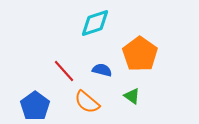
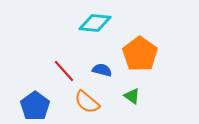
cyan diamond: rotated 24 degrees clockwise
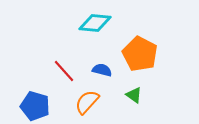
orange pentagon: rotated 8 degrees counterclockwise
green triangle: moved 2 px right, 1 px up
orange semicircle: rotated 92 degrees clockwise
blue pentagon: rotated 20 degrees counterclockwise
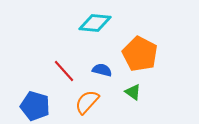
green triangle: moved 1 px left, 3 px up
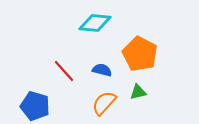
green triangle: moved 5 px right; rotated 48 degrees counterclockwise
orange semicircle: moved 17 px right, 1 px down
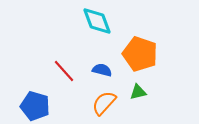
cyan diamond: moved 2 px right, 2 px up; rotated 64 degrees clockwise
orange pentagon: rotated 8 degrees counterclockwise
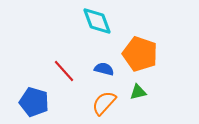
blue semicircle: moved 2 px right, 1 px up
blue pentagon: moved 1 px left, 4 px up
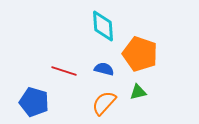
cyan diamond: moved 6 px right, 5 px down; rotated 16 degrees clockwise
red line: rotated 30 degrees counterclockwise
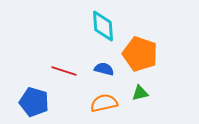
green triangle: moved 2 px right, 1 px down
orange semicircle: rotated 36 degrees clockwise
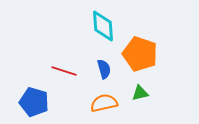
blue semicircle: rotated 60 degrees clockwise
